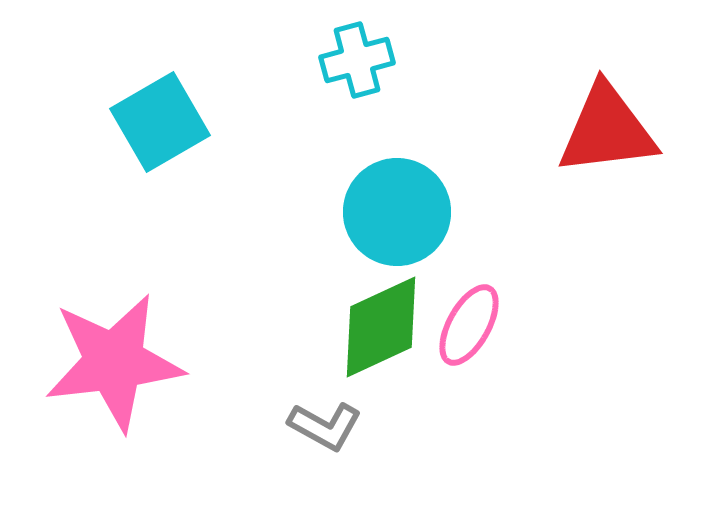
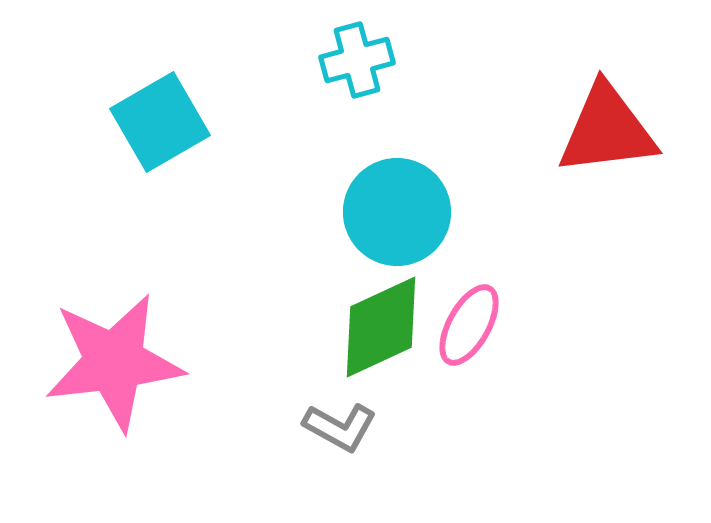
gray L-shape: moved 15 px right, 1 px down
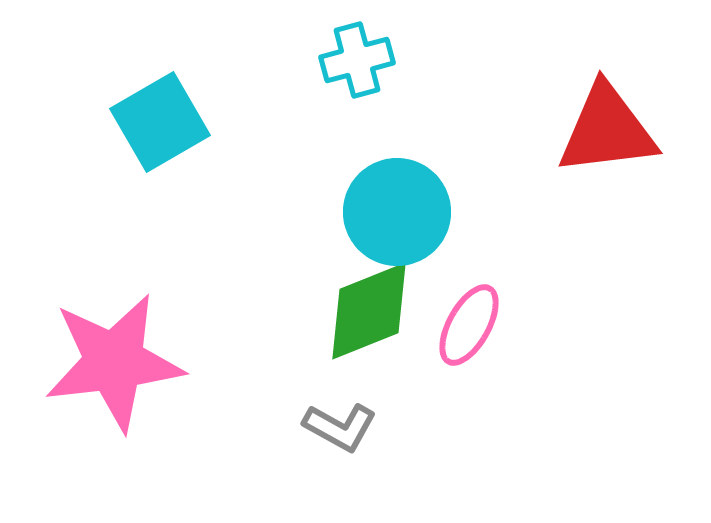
green diamond: moved 12 px left, 16 px up; rotated 3 degrees clockwise
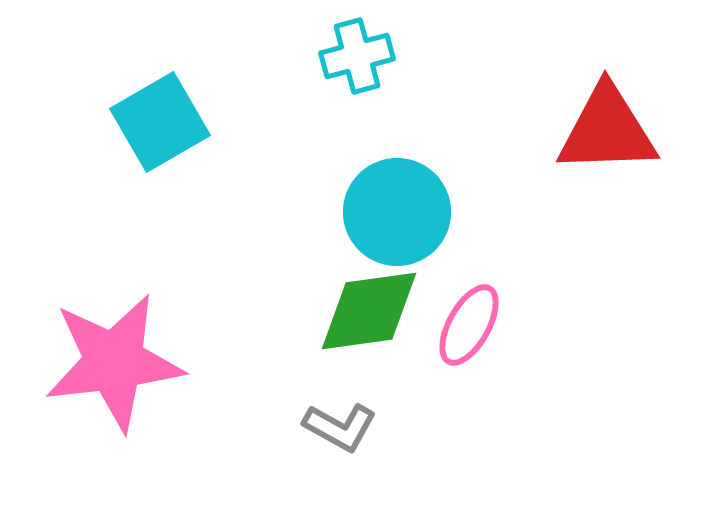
cyan cross: moved 4 px up
red triangle: rotated 5 degrees clockwise
green diamond: rotated 14 degrees clockwise
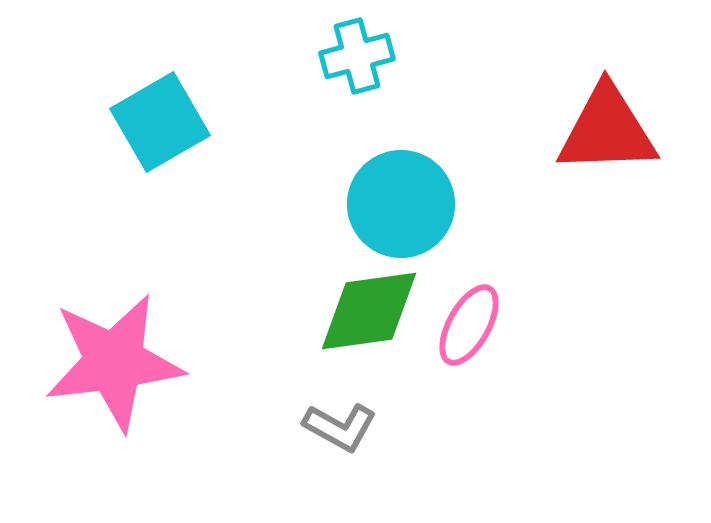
cyan circle: moved 4 px right, 8 px up
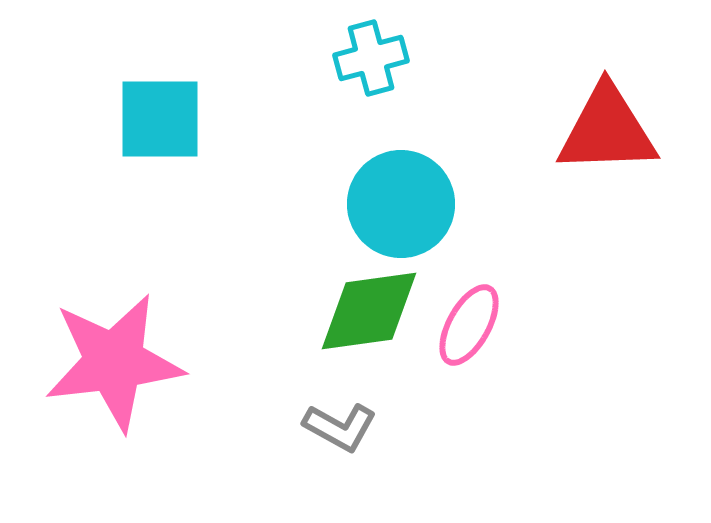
cyan cross: moved 14 px right, 2 px down
cyan square: moved 3 px up; rotated 30 degrees clockwise
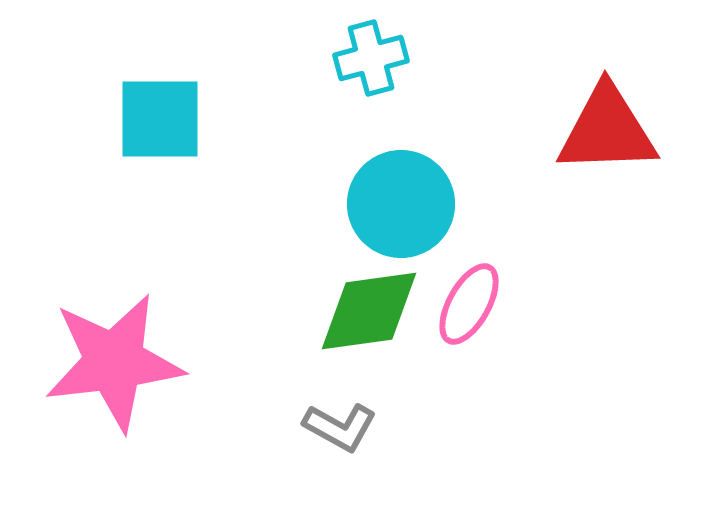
pink ellipse: moved 21 px up
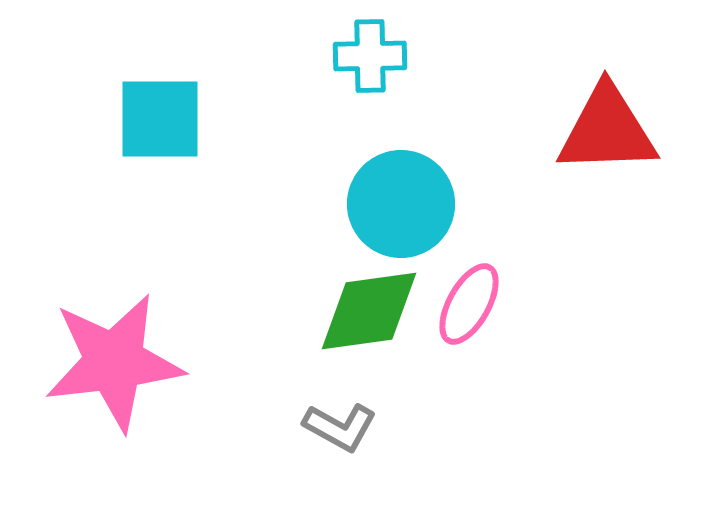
cyan cross: moved 1 px left, 2 px up; rotated 14 degrees clockwise
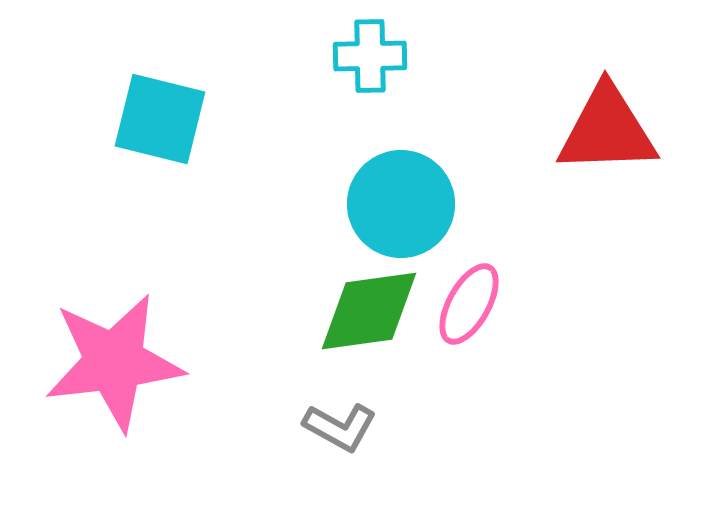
cyan square: rotated 14 degrees clockwise
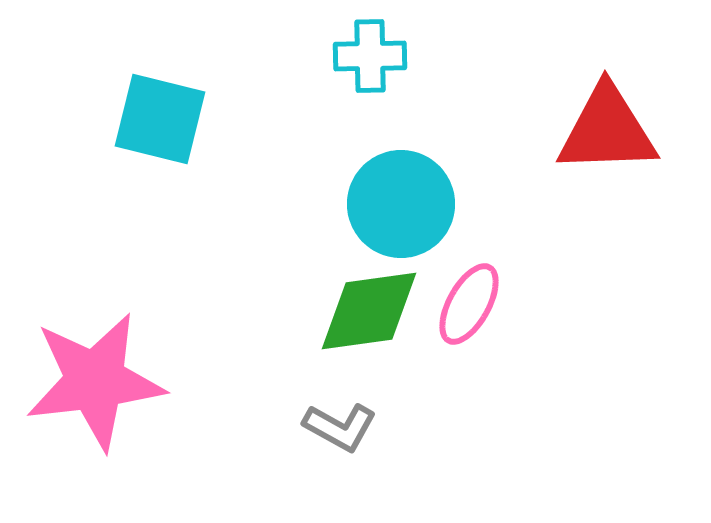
pink star: moved 19 px left, 19 px down
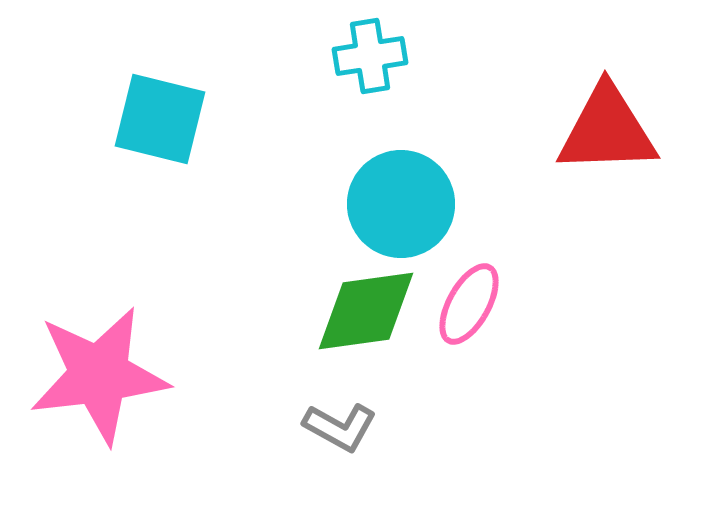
cyan cross: rotated 8 degrees counterclockwise
green diamond: moved 3 px left
pink star: moved 4 px right, 6 px up
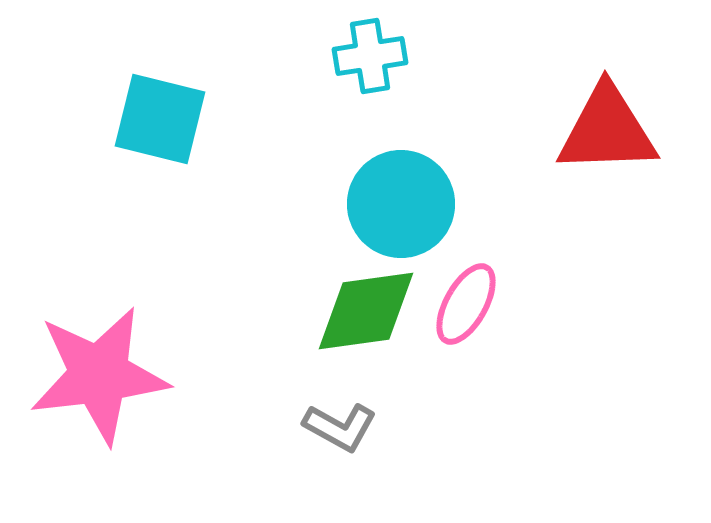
pink ellipse: moved 3 px left
